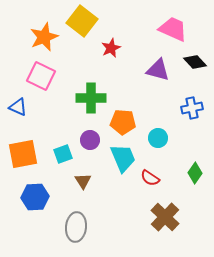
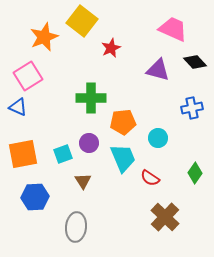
pink square: moved 13 px left; rotated 32 degrees clockwise
orange pentagon: rotated 10 degrees counterclockwise
purple circle: moved 1 px left, 3 px down
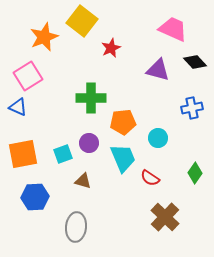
brown triangle: rotated 42 degrees counterclockwise
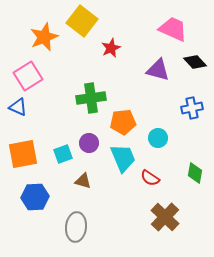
green cross: rotated 8 degrees counterclockwise
green diamond: rotated 25 degrees counterclockwise
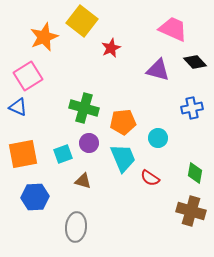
green cross: moved 7 px left, 10 px down; rotated 24 degrees clockwise
brown cross: moved 26 px right, 6 px up; rotated 28 degrees counterclockwise
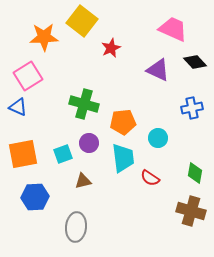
orange star: rotated 20 degrees clockwise
purple triangle: rotated 10 degrees clockwise
green cross: moved 4 px up
cyan trapezoid: rotated 16 degrees clockwise
brown triangle: rotated 30 degrees counterclockwise
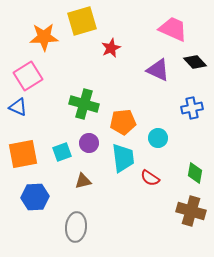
yellow square: rotated 36 degrees clockwise
cyan square: moved 1 px left, 2 px up
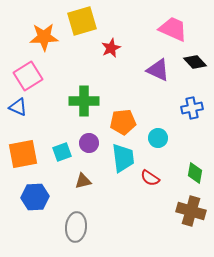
green cross: moved 3 px up; rotated 16 degrees counterclockwise
